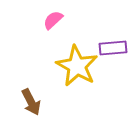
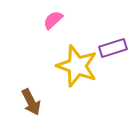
purple rectangle: rotated 12 degrees counterclockwise
yellow star: rotated 9 degrees counterclockwise
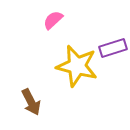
yellow star: rotated 6 degrees counterclockwise
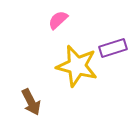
pink semicircle: moved 5 px right
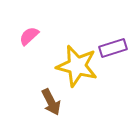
pink semicircle: moved 29 px left, 16 px down
brown arrow: moved 20 px right
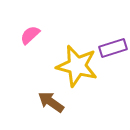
pink semicircle: moved 1 px right, 1 px up
brown arrow: rotated 152 degrees clockwise
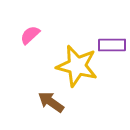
purple rectangle: moved 1 px left, 3 px up; rotated 16 degrees clockwise
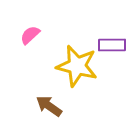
brown arrow: moved 2 px left, 4 px down
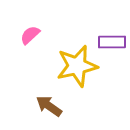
purple rectangle: moved 3 px up
yellow star: rotated 27 degrees counterclockwise
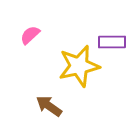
yellow star: moved 2 px right
